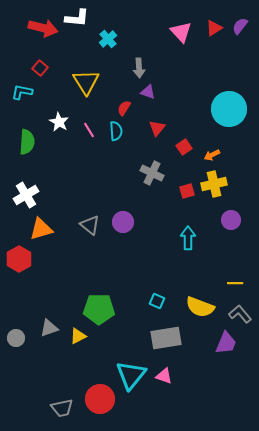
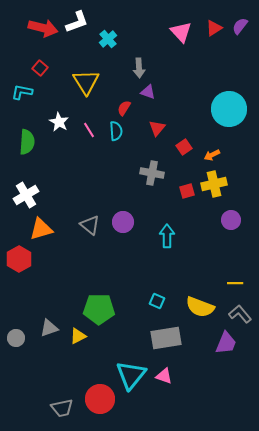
white L-shape at (77, 18): moved 4 px down; rotated 25 degrees counterclockwise
gray cross at (152, 173): rotated 15 degrees counterclockwise
cyan arrow at (188, 238): moved 21 px left, 2 px up
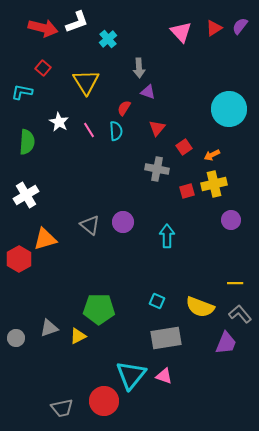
red square at (40, 68): moved 3 px right
gray cross at (152, 173): moved 5 px right, 4 px up
orange triangle at (41, 229): moved 4 px right, 10 px down
red circle at (100, 399): moved 4 px right, 2 px down
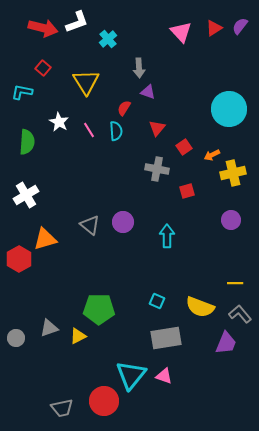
yellow cross at (214, 184): moved 19 px right, 11 px up
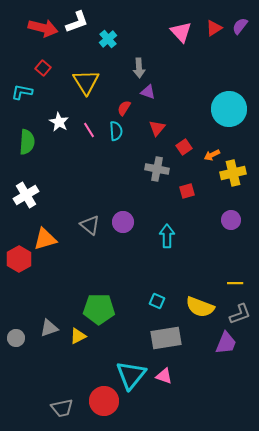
gray L-shape at (240, 314): rotated 110 degrees clockwise
